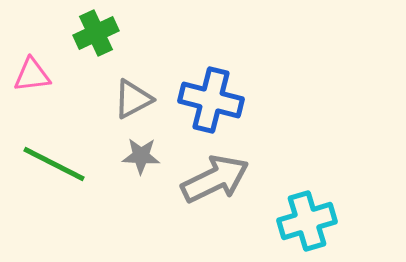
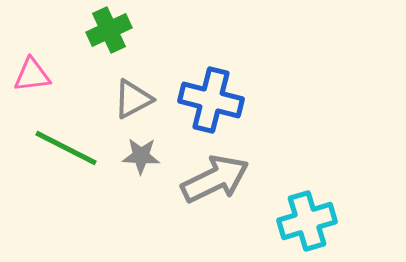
green cross: moved 13 px right, 3 px up
green line: moved 12 px right, 16 px up
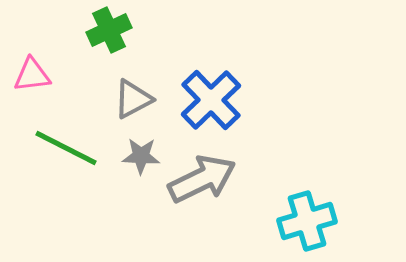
blue cross: rotated 32 degrees clockwise
gray arrow: moved 13 px left
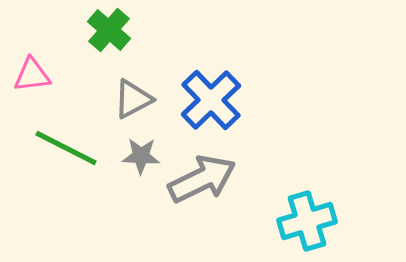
green cross: rotated 24 degrees counterclockwise
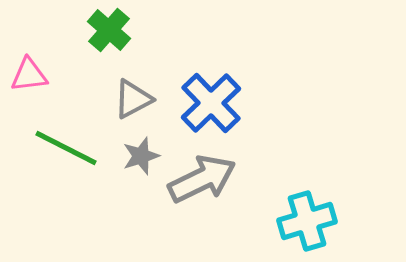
pink triangle: moved 3 px left
blue cross: moved 3 px down
gray star: rotated 21 degrees counterclockwise
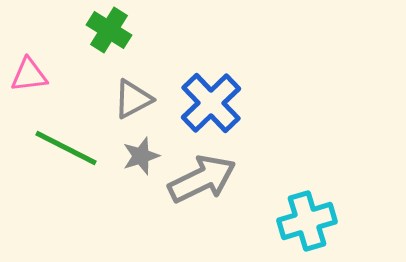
green cross: rotated 9 degrees counterclockwise
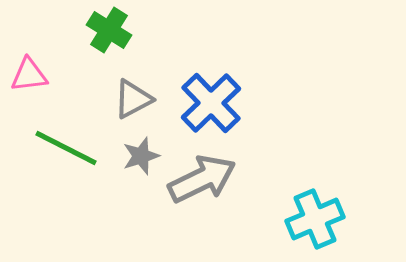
cyan cross: moved 8 px right, 2 px up; rotated 6 degrees counterclockwise
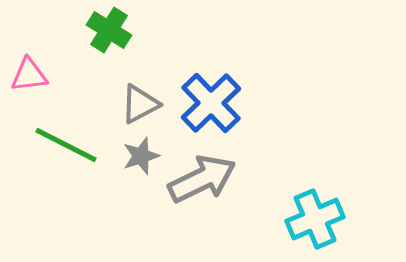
gray triangle: moved 7 px right, 5 px down
green line: moved 3 px up
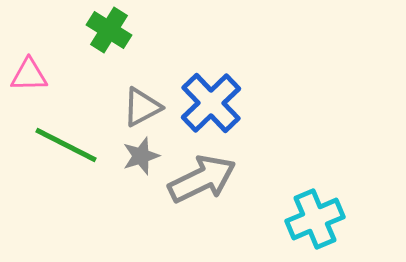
pink triangle: rotated 6 degrees clockwise
gray triangle: moved 2 px right, 3 px down
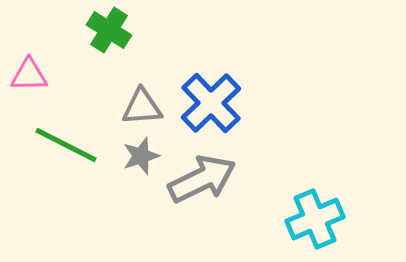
gray triangle: rotated 24 degrees clockwise
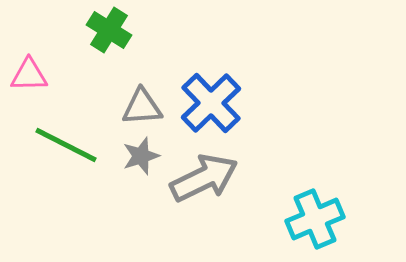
gray arrow: moved 2 px right, 1 px up
